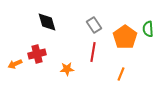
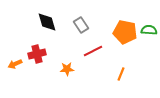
gray rectangle: moved 13 px left
green semicircle: moved 1 px right, 1 px down; rotated 98 degrees clockwise
orange pentagon: moved 5 px up; rotated 25 degrees counterclockwise
red line: moved 1 px up; rotated 54 degrees clockwise
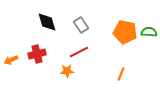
green semicircle: moved 2 px down
red line: moved 14 px left, 1 px down
orange arrow: moved 4 px left, 4 px up
orange star: moved 2 px down
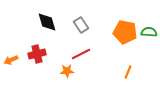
red line: moved 2 px right, 2 px down
orange line: moved 7 px right, 2 px up
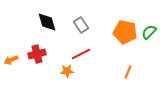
green semicircle: rotated 49 degrees counterclockwise
